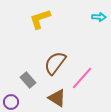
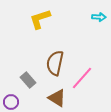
brown semicircle: rotated 25 degrees counterclockwise
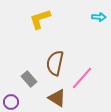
gray rectangle: moved 1 px right, 1 px up
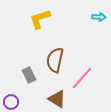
brown semicircle: moved 3 px up
gray rectangle: moved 4 px up; rotated 14 degrees clockwise
brown triangle: moved 1 px down
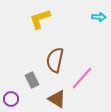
gray rectangle: moved 3 px right, 5 px down
purple circle: moved 3 px up
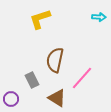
brown triangle: moved 1 px up
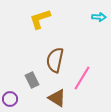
pink line: rotated 10 degrees counterclockwise
purple circle: moved 1 px left
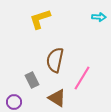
purple circle: moved 4 px right, 3 px down
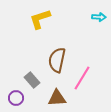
brown semicircle: moved 2 px right
gray rectangle: rotated 14 degrees counterclockwise
brown triangle: rotated 36 degrees counterclockwise
purple circle: moved 2 px right, 4 px up
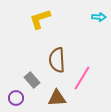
brown semicircle: rotated 15 degrees counterclockwise
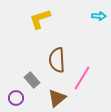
cyan arrow: moved 1 px up
brown triangle: rotated 36 degrees counterclockwise
